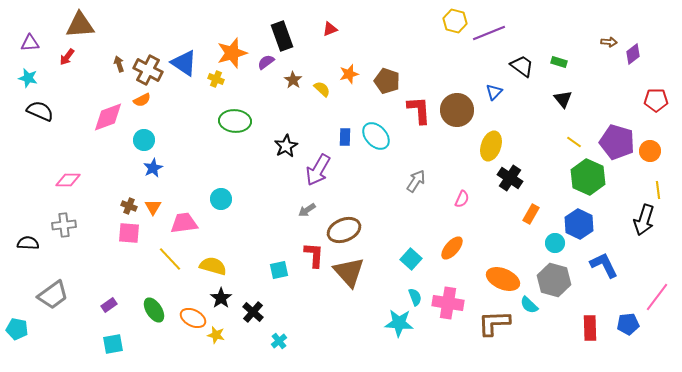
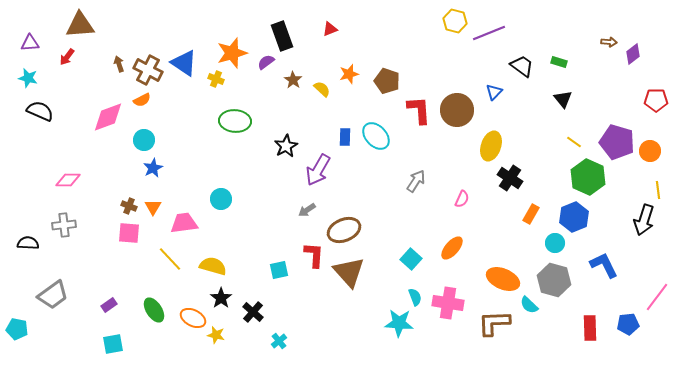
blue hexagon at (579, 224): moved 5 px left, 7 px up; rotated 12 degrees clockwise
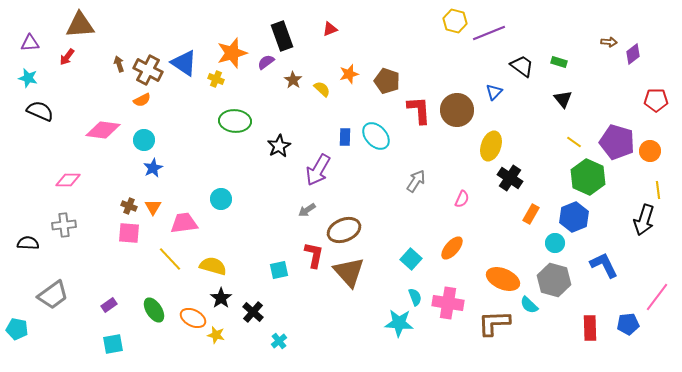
pink diamond at (108, 117): moved 5 px left, 13 px down; rotated 28 degrees clockwise
black star at (286, 146): moved 7 px left
red L-shape at (314, 255): rotated 8 degrees clockwise
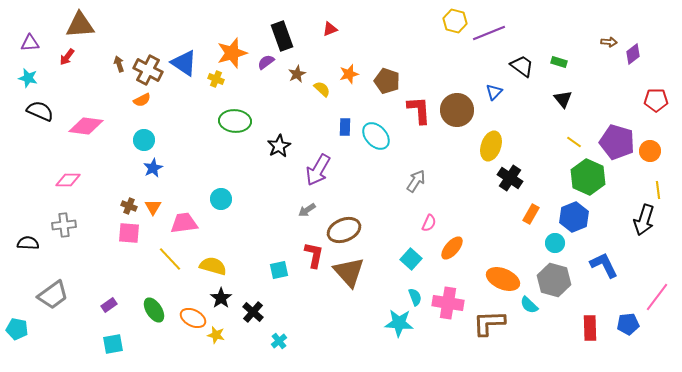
brown star at (293, 80): moved 4 px right, 6 px up; rotated 12 degrees clockwise
pink diamond at (103, 130): moved 17 px left, 4 px up
blue rectangle at (345, 137): moved 10 px up
pink semicircle at (462, 199): moved 33 px left, 24 px down
brown L-shape at (494, 323): moved 5 px left
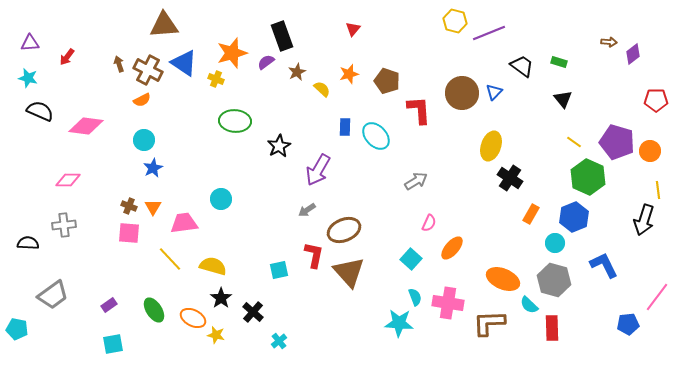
brown triangle at (80, 25): moved 84 px right
red triangle at (330, 29): moved 23 px right; rotated 28 degrees counterclockwise
brown star at (297, 74): moved 2 px up
brown circle at (457, 110): moved 5 px right, 17 px up
gray arrow at (416, 181): rotated 25 degrees clockwise
red rectangle at (590, 328): moved 38 px left
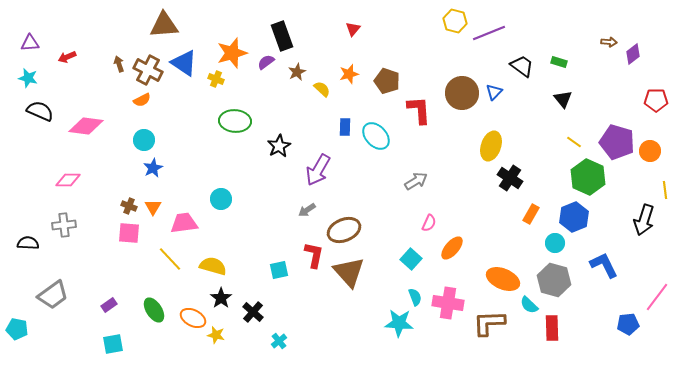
red arrow at (67, 57): rotated 30 degrees clockwise
yellow line at (658, 190): moved 7 px right
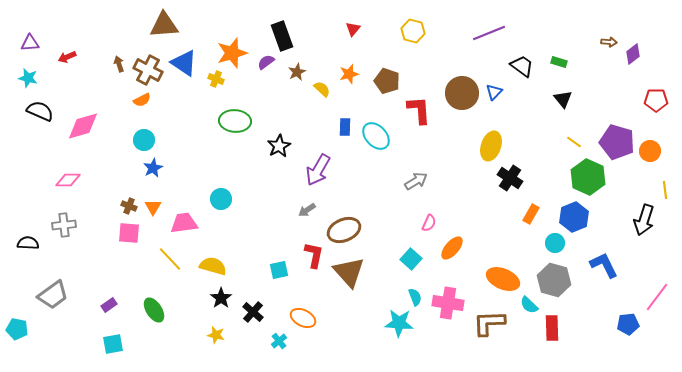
yellow hexagon at (455, 21): moved 42 px left, 10 px down
pink diamond at (86, 126): moved 3 px left; rotated 24 degrees counterclockwise
orange ellipse at (193, 318): moved 110 px right
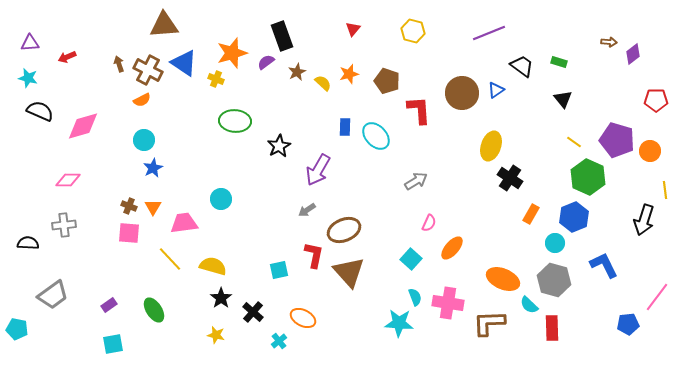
yellow semicircle at (322, 89): moved 1 px right, 6 px up
blue triangle at (494, 92): moved 2 px right, 2 px up; rotated 12 degrees clockwise
purple pentagon at (617, 142): moved 2 px up
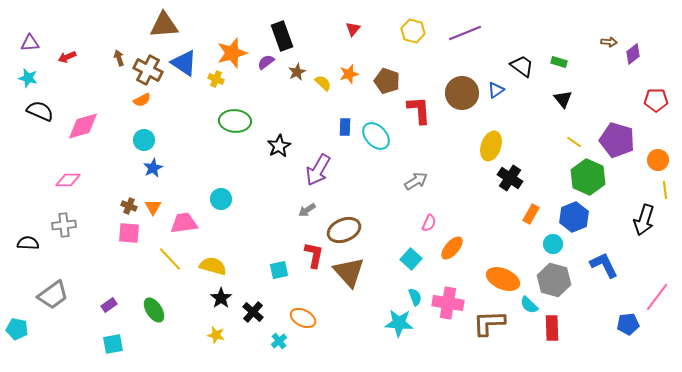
purple line at (489, 33): moved 24 px left
brown arrow at (119, 64): moved 6 px up
orange circle at (650, 151): moved 8 px right, 9 px down
cyan circle at (555, 243): moved 2 px left, 1 px down
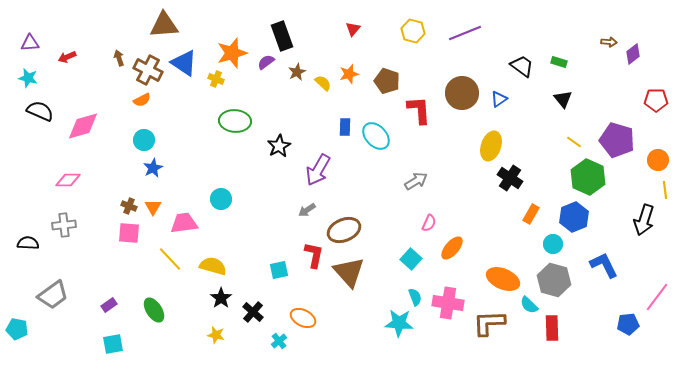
blue triangle at (496, 90): moved 3 px right, 9 px down
